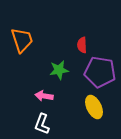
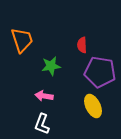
green star: moved 8 px left, 4 px up
yellow ellipse: moved 1 px left, 1 px up
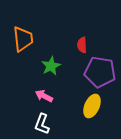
orange trapezoid: moved 1 px right, 1 px up; rotated 12 degrees clockwise
green star: rotated 18 degrees counterclockwise
pink arrow: rotated 18 degrees clockwise
yellow ellipse: moved 1 px left; rotated 50 degrees clockwise
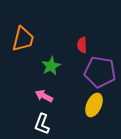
orange trapezoid: rotated 20 degrees clockwise
yellow ellipse: moved 2 px right, 1 px up
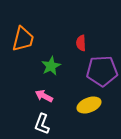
red semicircle: moved 1 px left, 2 px up
purple pentagon: moved 2 px right, 1 px up; rotated 12 degrees counterclockwise
yellow ellipse: moved 5 px left; rotated 45 degrees clockwise
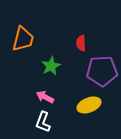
pink arrow: moved 1 px right, 1 px down
white L-shape: moved 1 px right, 2 px up
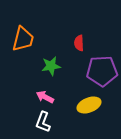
red semicircle: moved 2 px left
green star: rotated 18 degrees clockwise
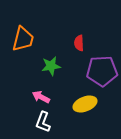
pink arrow: moved 4 px left
yellow ellipse: moved 4 px left, 1 px up
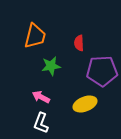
orange trapezoid: moved 12 px right, 3 px up
white L-shape: moved 2 px left, 1 px down
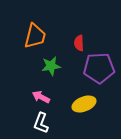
purple pentagon: moved 3 px left, 3 px up
yellow ellipse: moved 1 px left
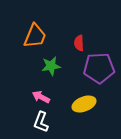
orange trapezoid: rotated 8 degrees clockwise
white L-shape: moved 1 px up
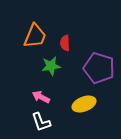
red semicircle: moved 14 px left
purple pentagon: rotated 20 degrees clockwise
white L-shape: rotated 40 degrees counterclockwise
